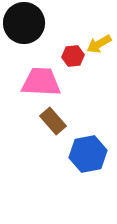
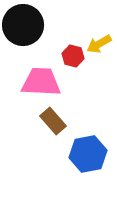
black circle: moved 1 px left, 2 px down
red hexagon: rotated 20 degrees clockwise
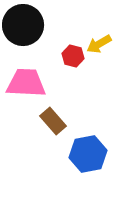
pink trapezoid: moved 15 px left, 1 px down
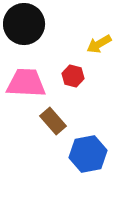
black circle: moved 1 px right, 1 px up
red hexagon: moved 20 px down
